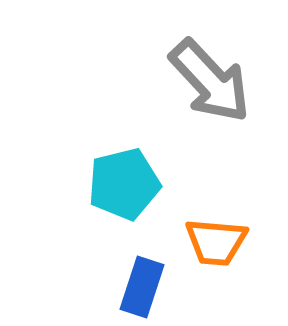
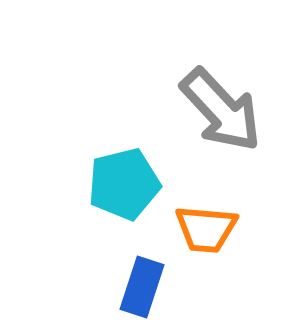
gray arrow: moved 11 px right, 29 px down
orange trapezoid: moved 10 px left, 13 px up
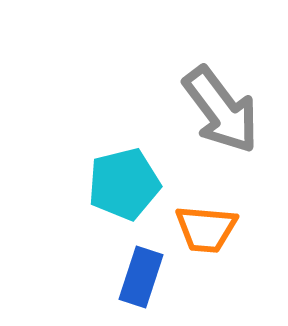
gray arrow: rotated 6 degrees clockwise
blue rectangle: moved 1 px left, 10 px up
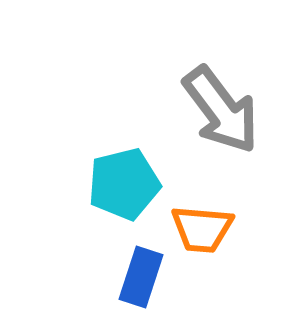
orange trapezoid: moved 4 px left
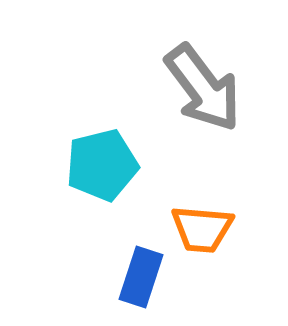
gray arrow: moved 18 px left, 22 px up
cyan pentagon: moved 22 px left, 19 px up
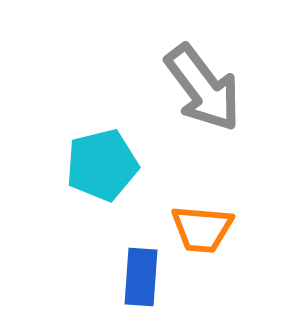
blue rectangle: rotated 14 degrees counterclockwise
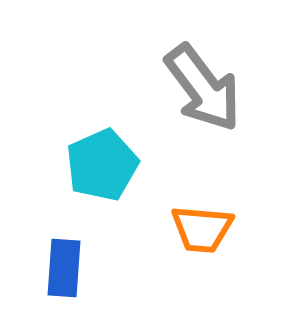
cyan pentagon: rotated 10 degrees counterclockwise
blue rectangle: moved 77 px left, 9 px up
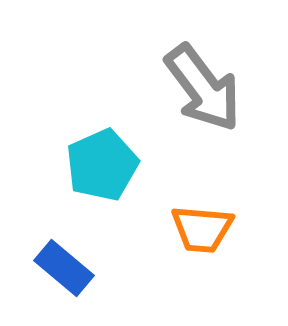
blue rectangle: rotated 54 degrees counterclockwise
